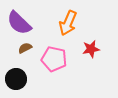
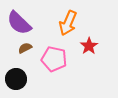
red star: moved 2 px left, 3 px up; rotated 24 degrees counterclockwise
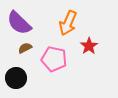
black circle: moved 1 px up
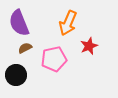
purple semicircle: rotated 24 degrees clockwise
red star: rotated 12 degrees clockwise
pink pentagon: rotated 25 degrees counterclockwise
black circle: moved 3 px up
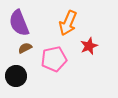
black circle: moved 1 px down
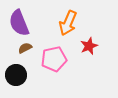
black circle: moved 1 px up
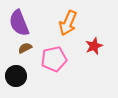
red star: moved 5 px right
black circle: moved 1 px down
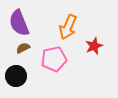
orange arrow: moved 4 px down
brown semicircle: moved 2 px left
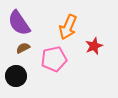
purple semicircle: rotated 12 degrees counterclockwise
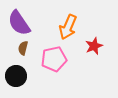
brown semicircle: rotated 48 degrees counterclockwise
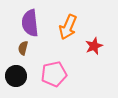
purple semicircle: moved 11 px right; rotated 28 degrees clockwise
pink pentagon: moved 15 px down
